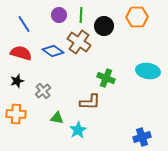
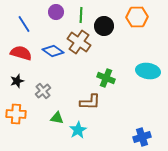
purple circle: moved 3 px left, 3 px up
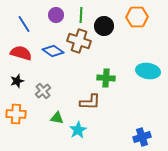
purple circle: moved 3 px down
brown cross: moved 1 px up; rotated 15 degrees counterclockwise
green cross: rotated 18 degrees counterclockwise
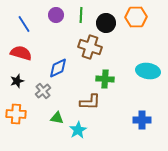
orange hexagon: moved 1 px left
black circle: moved 2 px right, 3 px up
brown cross: moved 11 px right, 6 px down
blue diamond: moved 5 px right, 17 px down; rotated 60 degrees counterclockwise
green cross: moved 1 px left, 1 px down
blue cross: moved 17 px up; rotated 18 degrees clockwise
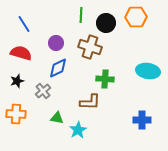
purple circle: moved 28 px down
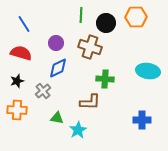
orange cross: moved 1 px right, 4 px up
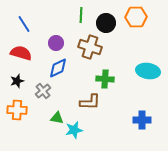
cyan star: moved 4 px left; rotated 18 degrees clockwise
